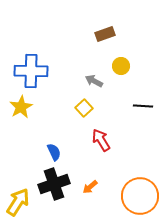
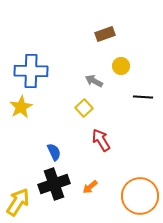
black line: moved 9 px up
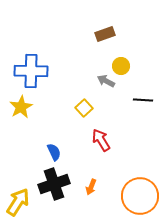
gray arrow: moved 12 px right
black line: moved 3 px down
orange arrow: moved 1 px right; rotated 28 degrees counterclockwise
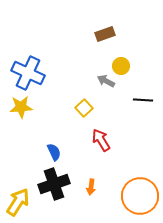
blue cross: moved 3 px left, 2 px down; rotated 24 degrees clockwise
yellow star: rotated 25 degrees clockwise
orange arrow: rotated 14 degrees counterclockwise
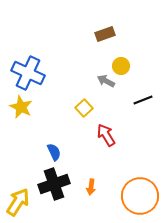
black line: rotated 24 degrees counterclockwise
yellow star: rotated 30 degrees clockwise
red arrow: moved 5 px right, 5 px up
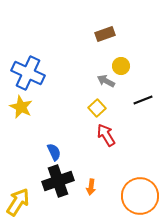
yellow square: moved 13 px right
black cross: moved 4 px right, 3 px up
